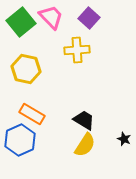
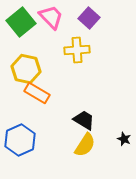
orange rectangle: moved 5 px right, 21 px up
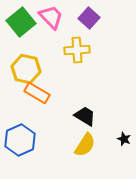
black trapezoid: moved 1 px right, 4 px up
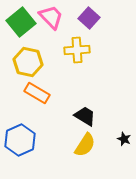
yellow hexagon: moved 2 px right, 7 px up
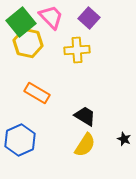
yellow hexagon: moved 19 px up
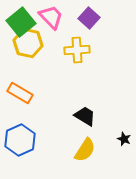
orange rectangle: moved 17 px left
yellow semicircle: moved 5 px down
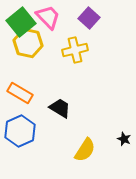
pink trapezoid: moved 3 px left
yellow cross: moved 2 px left; rotated 10 degrees counterclockwise
black trapezoid: moved 25 px left, 8 px up
blue hexagon: moved 9 px up
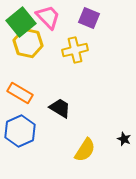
purple square: rotated 20 degrees counterclockwise
